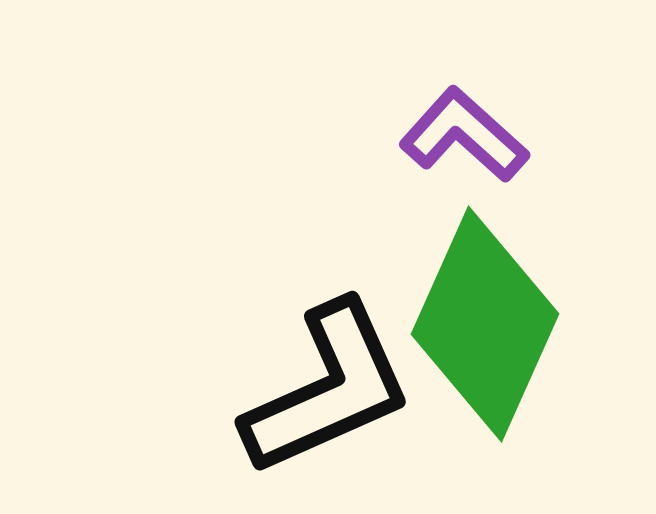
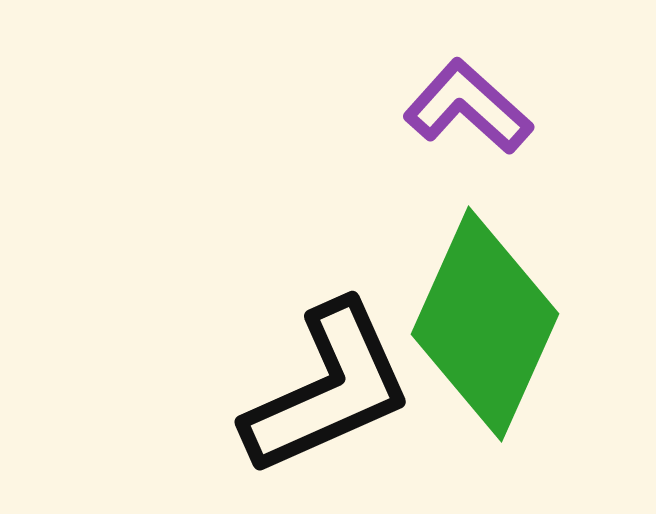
purple L-shape: moved 4 px right, 28 px up
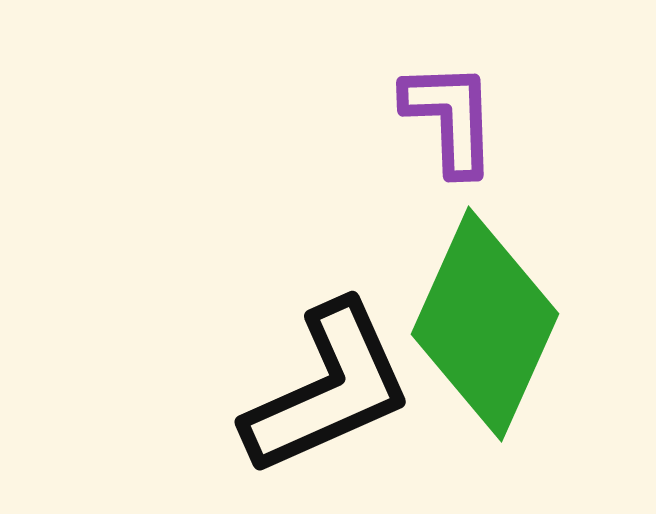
purple L-shape: moved 18 px left, 11 px down; rotated 46 degrees clockwise
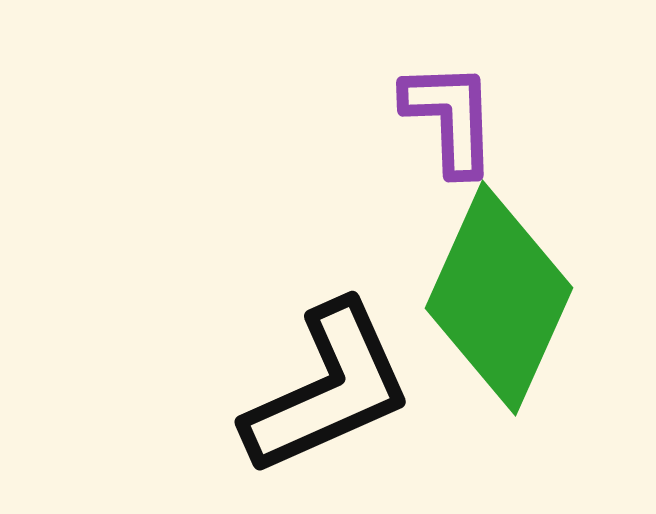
green diamond: moved 14 px right, 26 px up
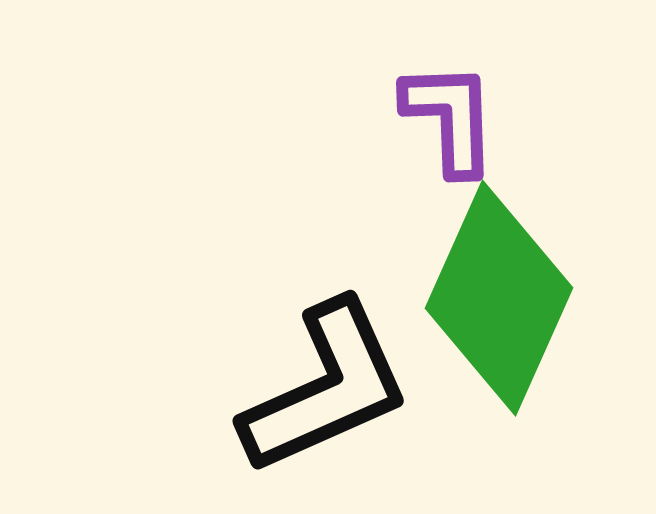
black L-shape: moved 2 px left, 1 px up
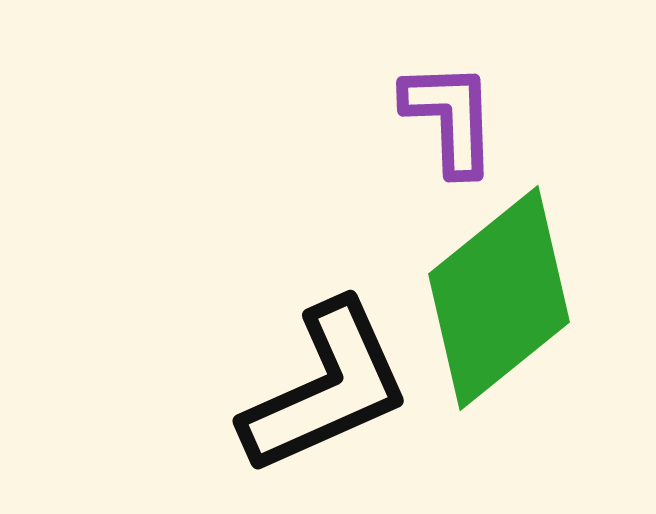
green diamond: rotated 27 degrees clockwise
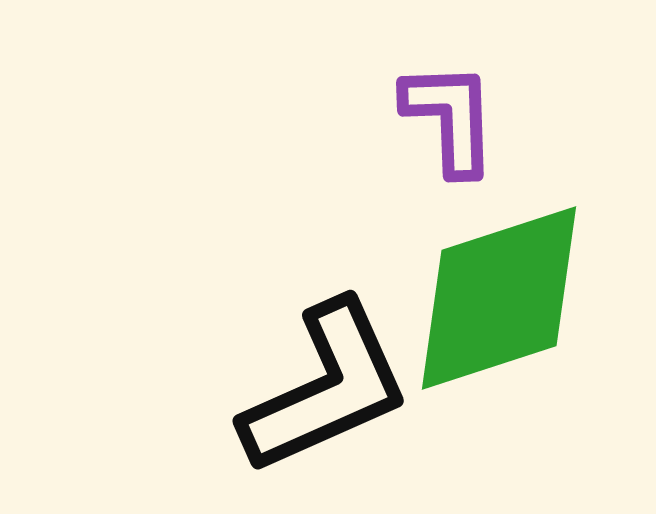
green diamond: rotated 21 degrees clockwise
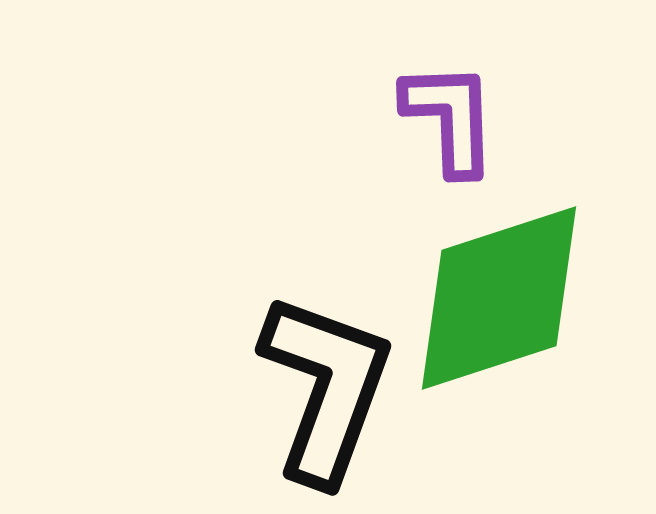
black L-shape: rotated 46 degrees counterclockwise
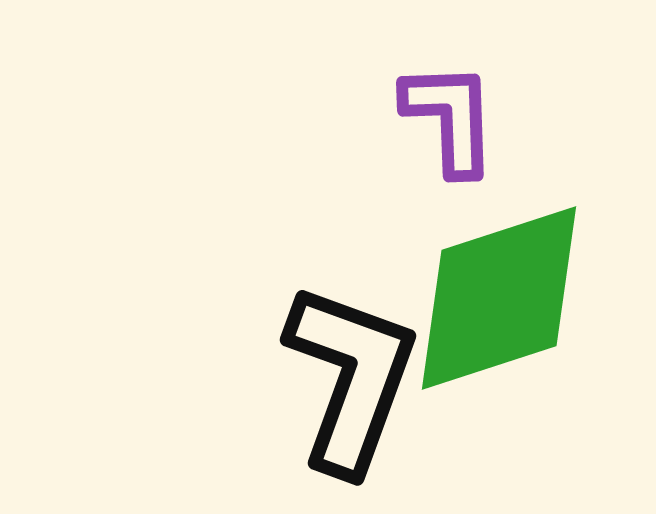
black L-shape: moved 25 px right, 10 px up
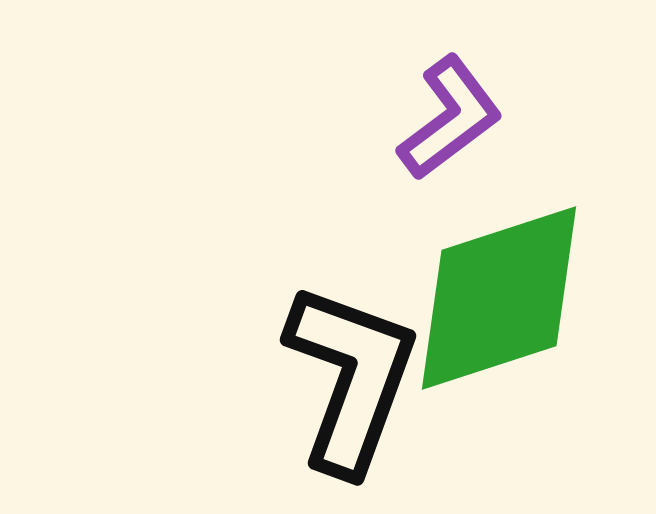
purple L-shape: rotated 55 degrees clockwise
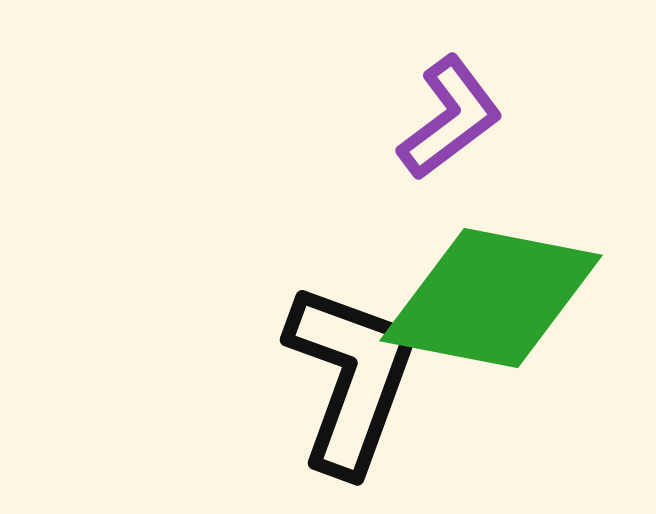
green diamond: moved 8 px left; rotated 29 degrees clockwise
